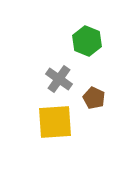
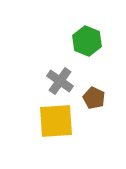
gray cross: moved 1 px right, 2 px down
yellow square: moved 1 px right, 1 px up
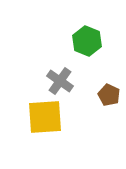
brown pentagon: moved 15 px right, 3 px up
yellow square: moved 11 px left, 4 px up
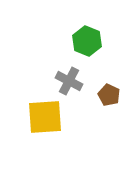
gray cross: moved 9 px right; rotated 8 degrees counterclockwise
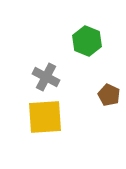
gray cross: moved 23 px left, 4 px up
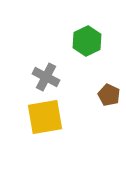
green hexagon: rotated 12 degrees clockwise
yellow square: rotated 6 degrees counterclockwise
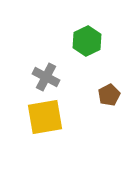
brown pentagon: rotated 20 degrees clockwise
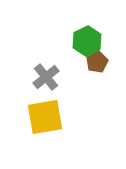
gray cross: rotated 24 degrees clockwise
brown pentagon: moved 12 px left, 33 px up
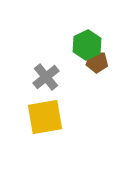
green hexagon: moved 4 px down
brown pentagon: rotated 30 degrees clockwise
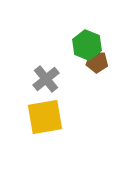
green hexagon: rotated 12 degrees counterclockwise
gray cross: moved 2 px down
